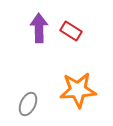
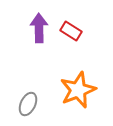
orange star: rotated 18 degrees counterclockwise
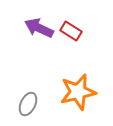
purple arrow: rotated 64 degrees counterclockwise
orange star: moved 2 px down; rotated 9 degrees clockwise
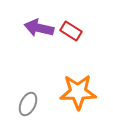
purple arrow: rotated 12 degrees counterclockwise
orange star: rotated 12 degrees clockwise
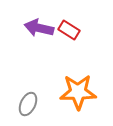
red rectangle: moved 2 px left, 1 px up
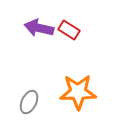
gray ellipse: moved 1 px right, 2 px up
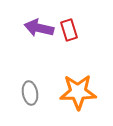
red rectangle: rotated 40 degrees clockwise
gray ellipse: moved 1 px right, 9 px up; rotated 35 degrees counterclockwise
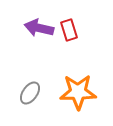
gray ellipse: rotated 45 degrees clockwise
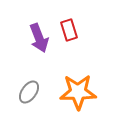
purple arrow: moved 10 px down; rotated 124 degrees counterclockwise
gray ellipse: moved 1 px left, 1 px up
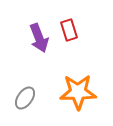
gray ellipse: moved 4 px left, 6 px down
